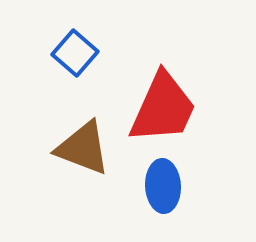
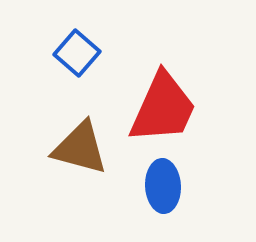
blue square: moved 2 px right
brown triangle: moved 3 px left; rotated 6 degrees counterclockwise
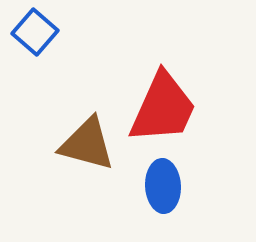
blue square: moved 42 px left, 21 px up
brown triangle: moved 7 px right, 4 px up
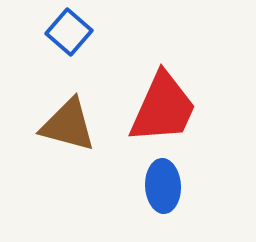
blue square: moved 34 px right
brown triangle: moved 19 px left, 19 px up
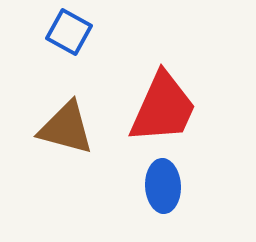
blue square: rotated 12 degrees counterclockwise
brown triangle: moved 2 px left, 3 px down
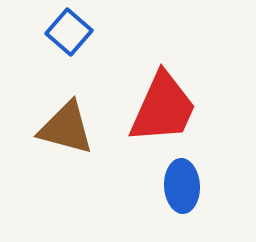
blue square: rotated 12 degrees clockwise
blue ellipse: moved 19 px right
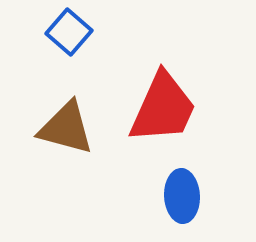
blue ellipse: moved 10 px down
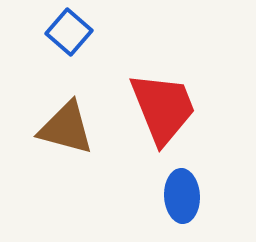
red trapezoid: rotated 46 degrees counterclockwise
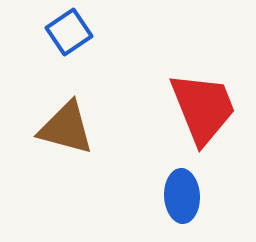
blue square: rotated 15 degrees clockwise
red trapezoid: moved 40 px right
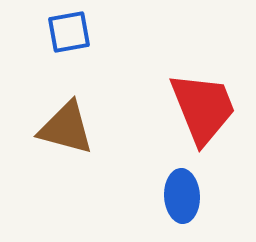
blue square: rotated 24 degrees clockwise
